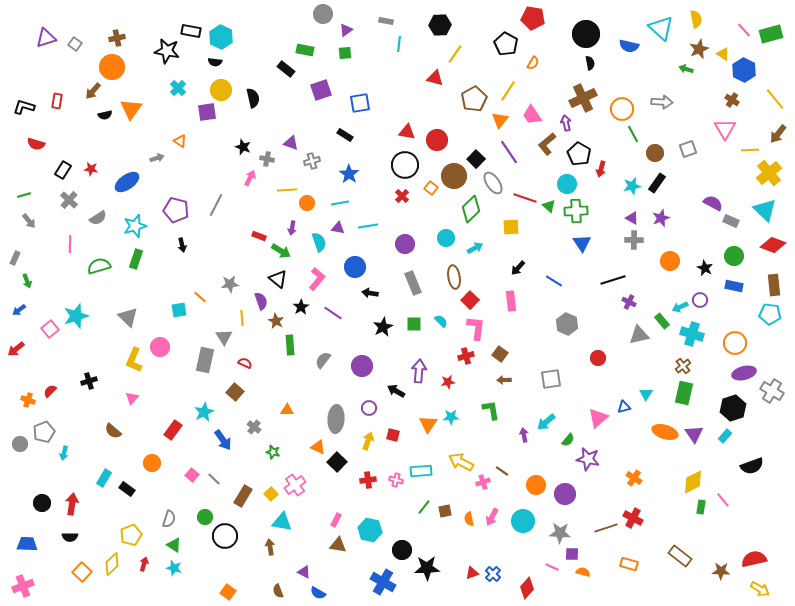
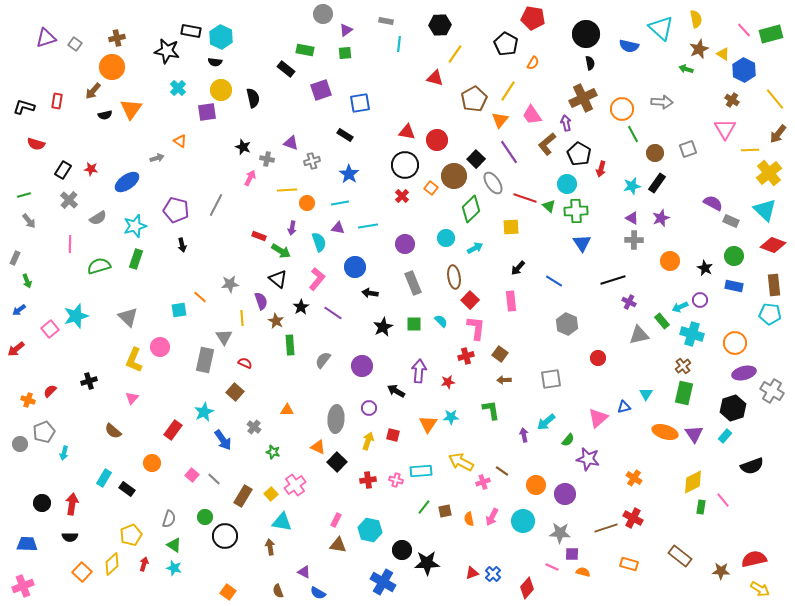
black star at (427, 568): moved 5 px up
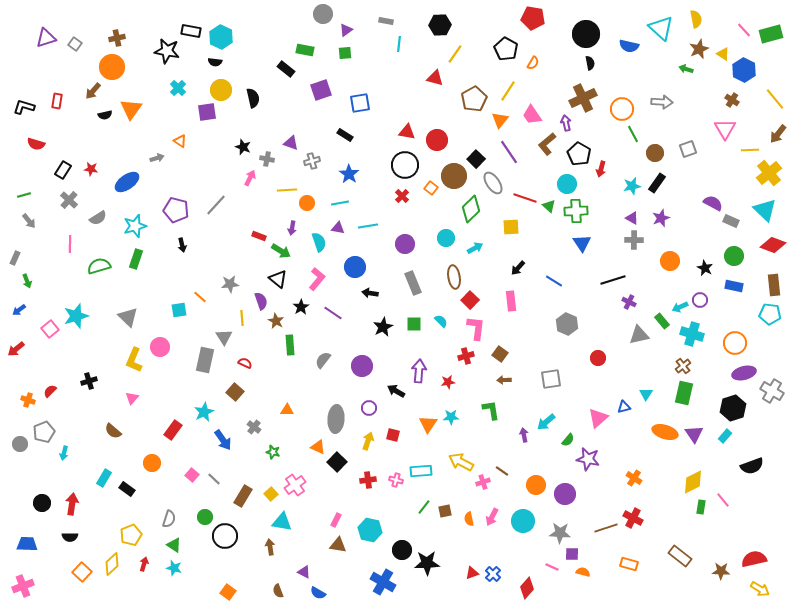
black pentagon at (506, 44): moved 5 px down
gray line at (216, 205): rotated 15 degrees clockwise
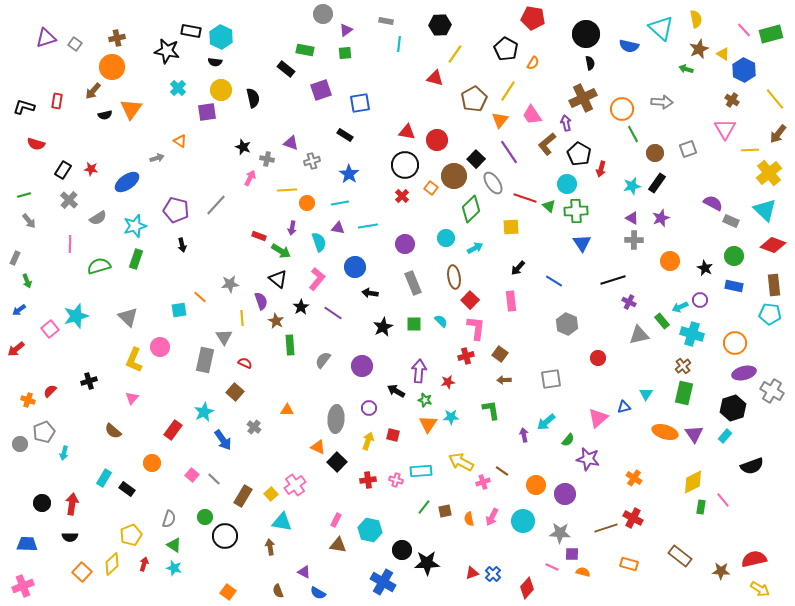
green star at (273, 452): moved 152 px right, 52 px up
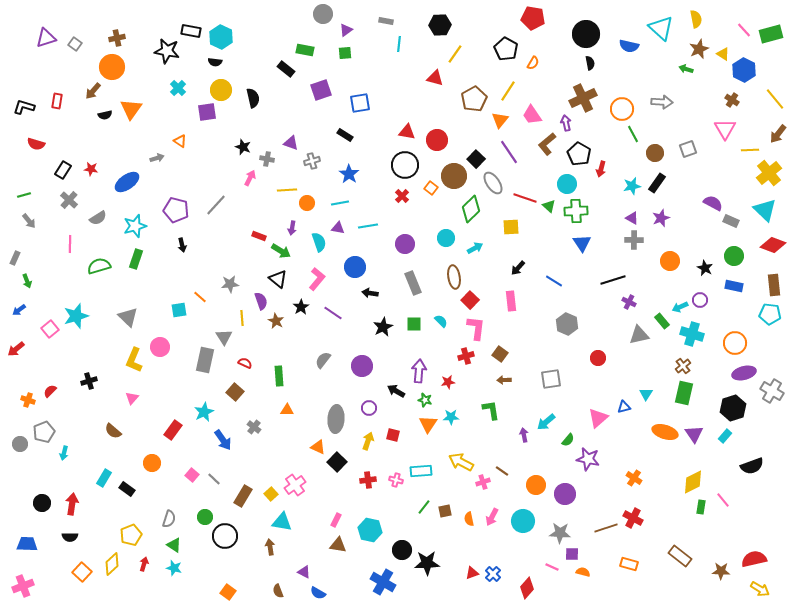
green rectangle at (290, 345): moved 11 px left, 31 px down
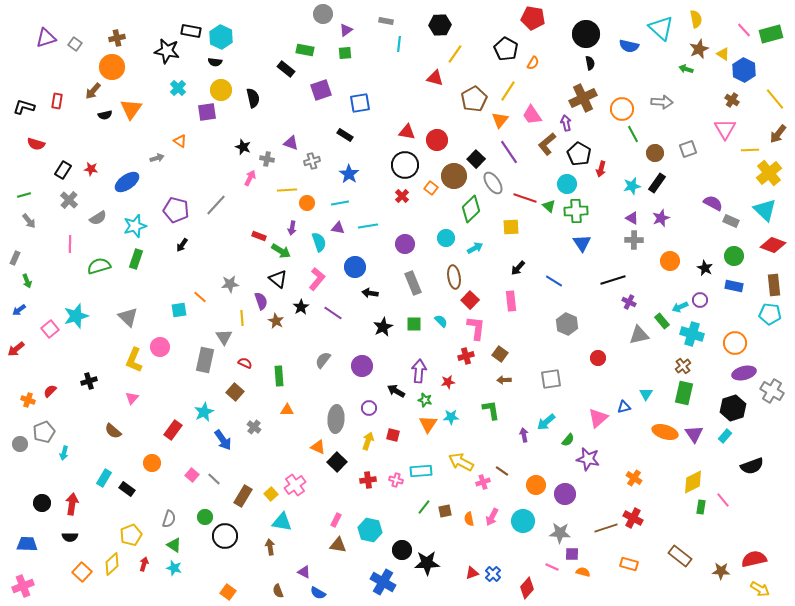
black arrow at (182, 245): rotated 48 degrees clockwise
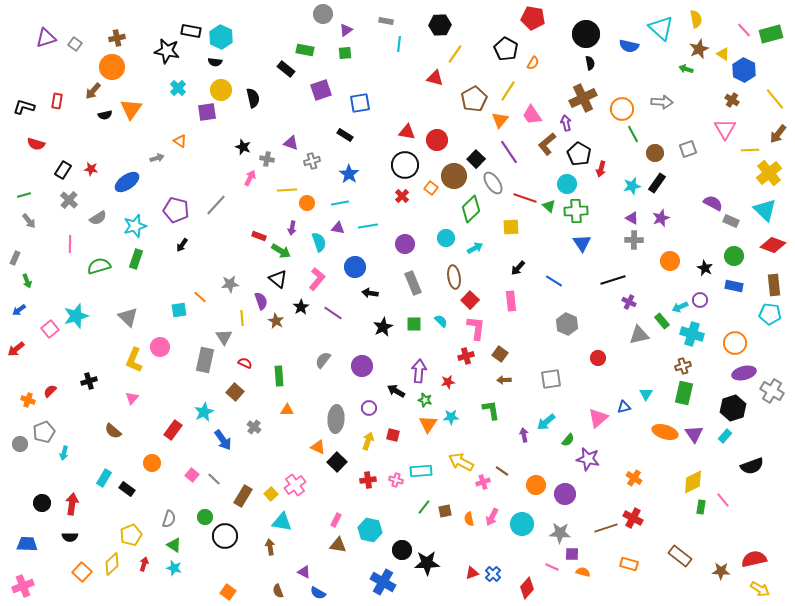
brown cross at (683, 366): rotated 21 degrees clockwise
cyan circle at (523, 521): moved 1 px left, 3 px down
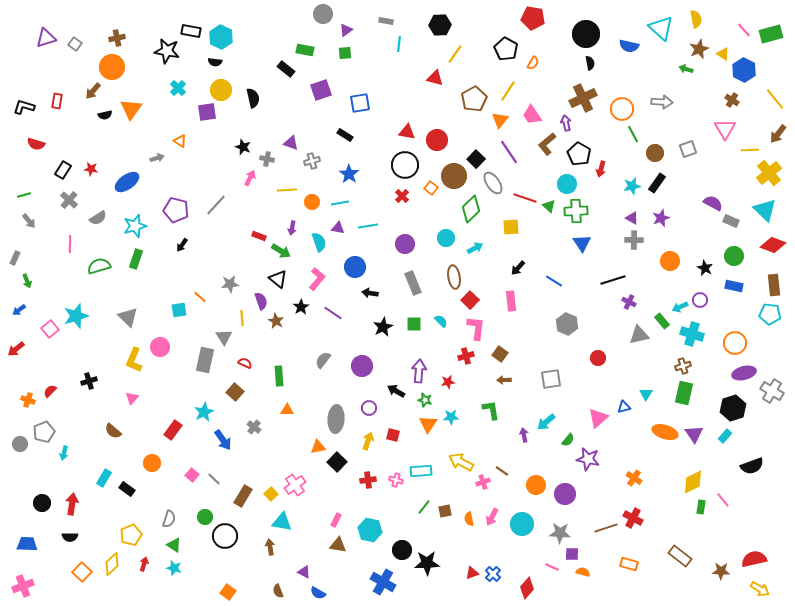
orange circle at (307, 203): moved 5 px right, 1 px up
orange triangle at (318, 447): rotated 35 degrees counterclockwise
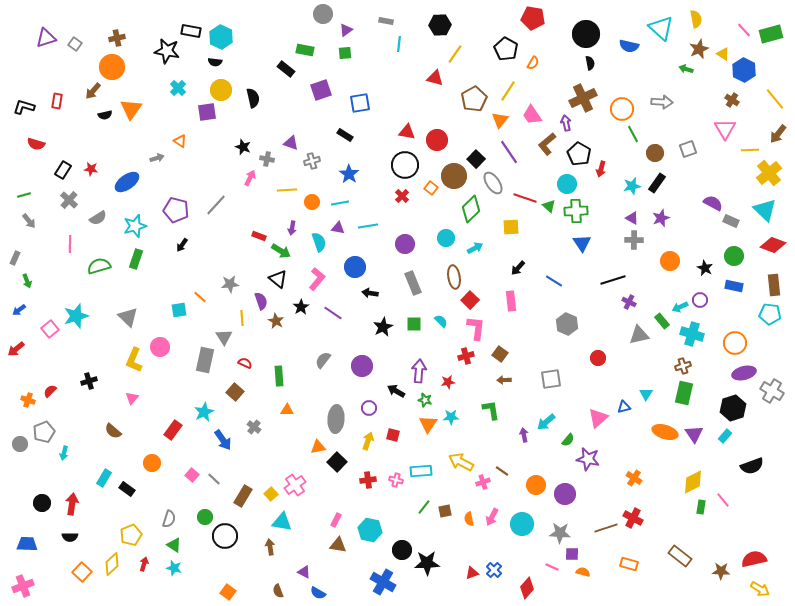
blue cross at (493, 574): moved 1 px right, 4 px up
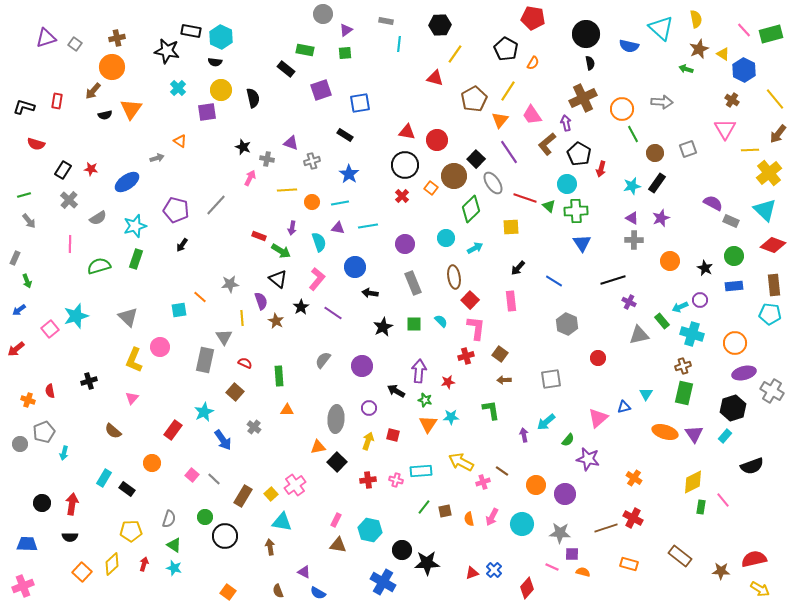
blue rectangle at (734, 286): rotated 18 degrees counterclockwise
red semicircle at (50, 391): rotated 56 degrees counterclockwise
yellow pentagon at (131, 535): moved 4 px up; rotated 20 degrees clockwise
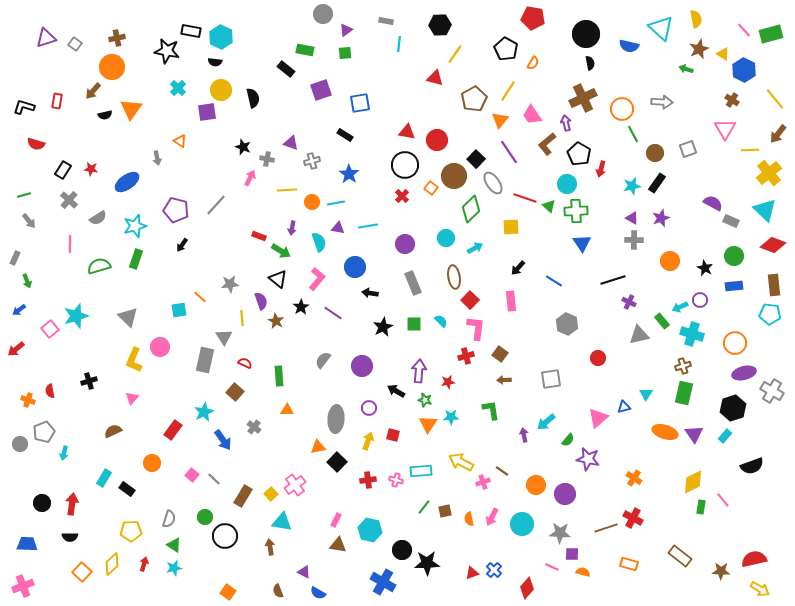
gray arrow at (157, 158): rotated 96 degrees clockwise
cyan line at (340, 203): moved 4 px left
brown semicircle at (113, 431): rotated 114 degrees clockwise
cyan star at (174, 568): rotated 28 degrees counterclockwise
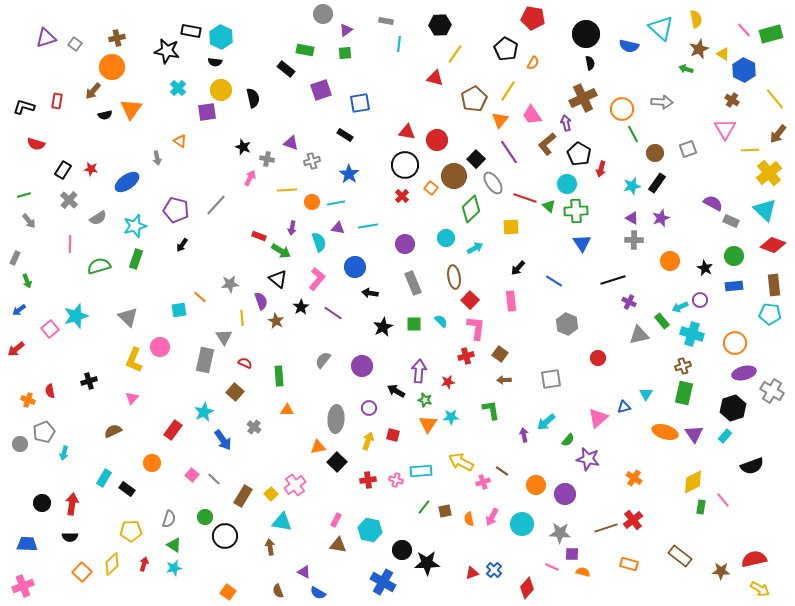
red cross at (633, 518): moved 2 px down; rotated 24 degrees clockwise
